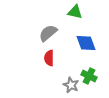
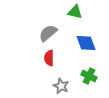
gray star: moved 10 px left, 1 px down
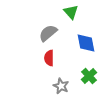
green triangle: moved 4 px left; rotated 35 degrees clockwise
blue diamond: rotated 10 degrees clockwise
green cross: rotated 21 degrees clockwise
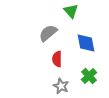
green triangle: moved 1 px up
red semicircle: moved 8 px right, 1 px down
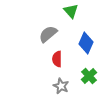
gray semicircle: moved 1 px down
blue diamond: rotated 35 degrees clockwise
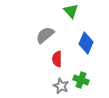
gray semicircle: moved 3 px left, 1 px down
green cross: moved 8 px left, 4 px down; rotated 28 degrees counterclockwise
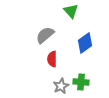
blue diamond: moved 1 px left; rotated 30 degrees clockwise
red semicircle: moved 5 px left
green cross: moved 2 px down; rotated 14 degrees counterclockwise
gray star: rotated 21 degrees clockwise
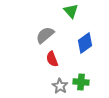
red semicircle: rotated 21 degrees counterclockwise
gray star: moved 1 px left; rotated 14 degrees counterclockwise
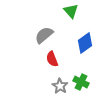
gray semicircle: moved 1 px left
green cross: rotated 21 degrees clockwise
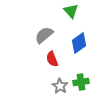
blue diamond: moved 6 px left
green cross: rotated 35 degrees counterclockwise
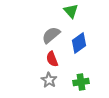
gray semicircle: moved 7 px right
gray star: moved 11 px left, 6 px up
